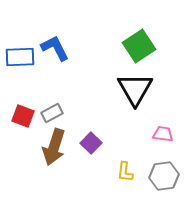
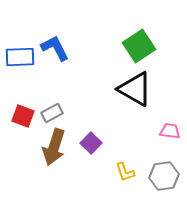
black triangle: rotated 30 degrees counterclockwise
pink trapezoid: moved 7 px right, 3 px up
yellow L-shape: rotated 25 degrees counterclockwise
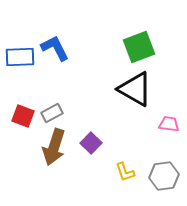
green square: moved 1 px down; rotated 12 degrees clockwise
pink trapezoid: moved 1 px left, 7 px up
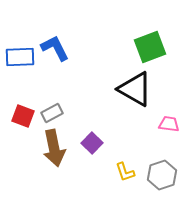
green square: moved 11 px right
purple square: moved 1 px right
brown arrow: moved 1 px down; rotated 30 degrees counterclockwise
gray hexagon: moved 2 px left, 1 px up; rotated 12 degrees counterclockwise
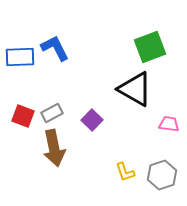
purple square: moved 23 px up
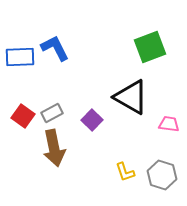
black triangle: moved 4 px left, 8 px down
red square: rotated 15 degrees clockwise
gray hexagon: rotated 24 degrees counterclockwise
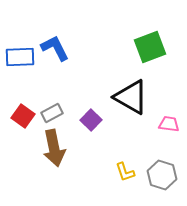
purple square: moved 1 px left
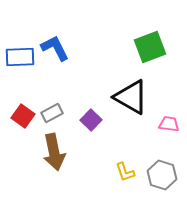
brown arrow: moved 4 px down
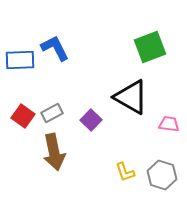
blue rectangle: moved 3 px down
